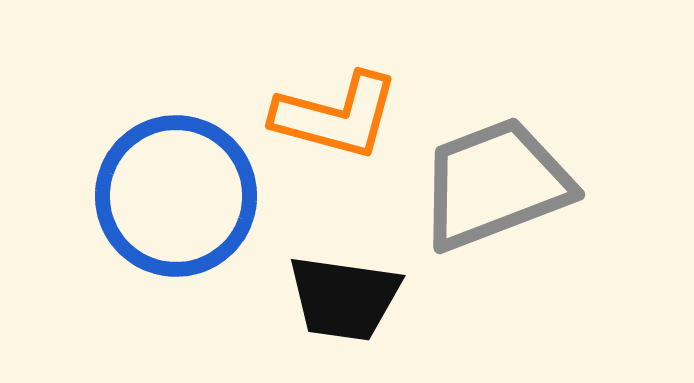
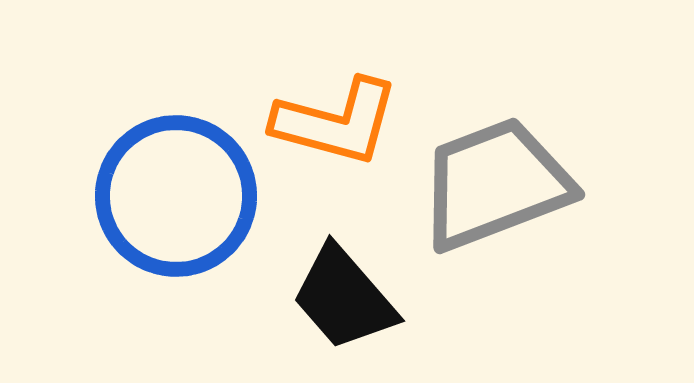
orange L-shape: moved 6 px down
black trapezoid: rotated 41 degrees clockwise
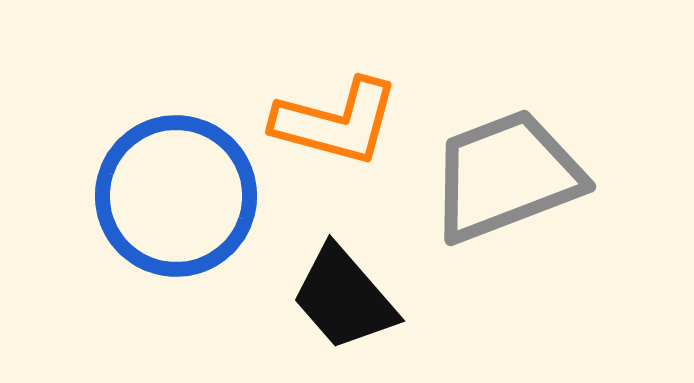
gray trapezoid: moved 11 px right, 8 px up
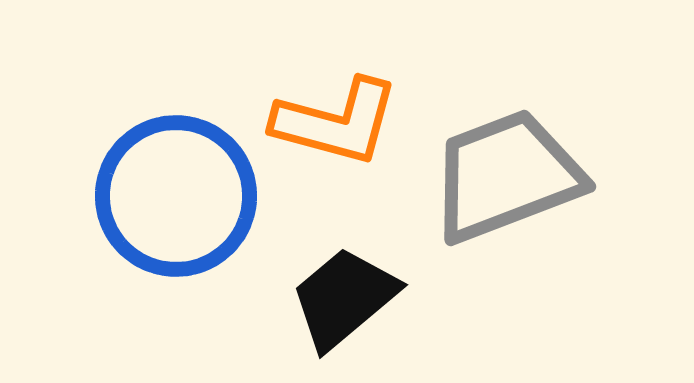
black trapezoid: rotated 91 degrees clockwise
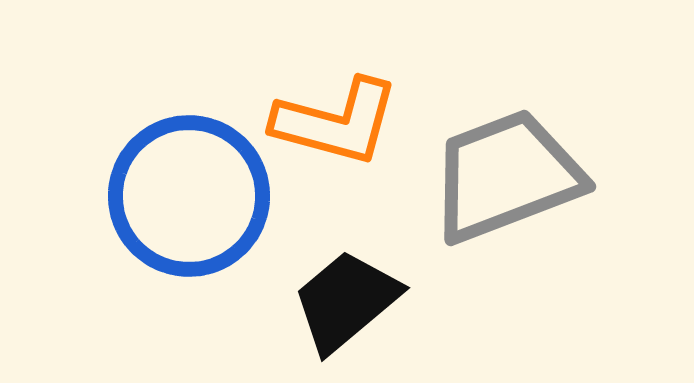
blue circle: moved 13 px right
black trapezoid: moved 2 px right, 3 px down
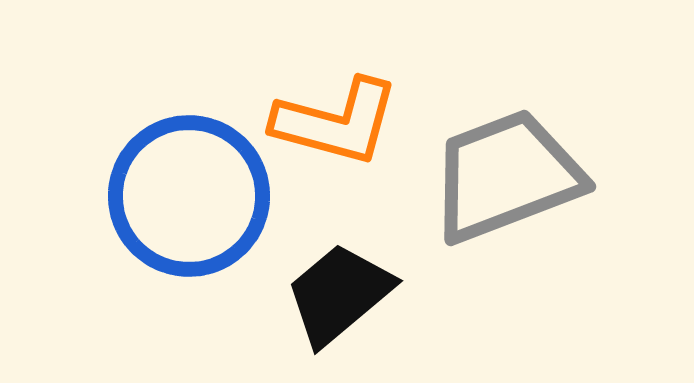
black trapezoid: moved 7 px left, 7 px up
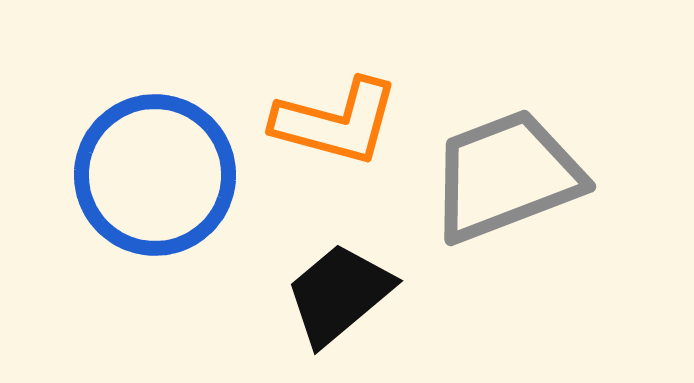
blue circle: moved 34 px left, 21 px up
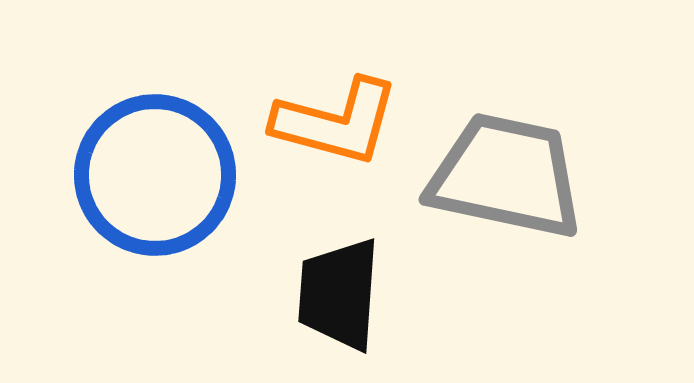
gray trapezoid: rotated 33 degrees clockwise
black trapezoid: rotated 46 degrees counterclockwise
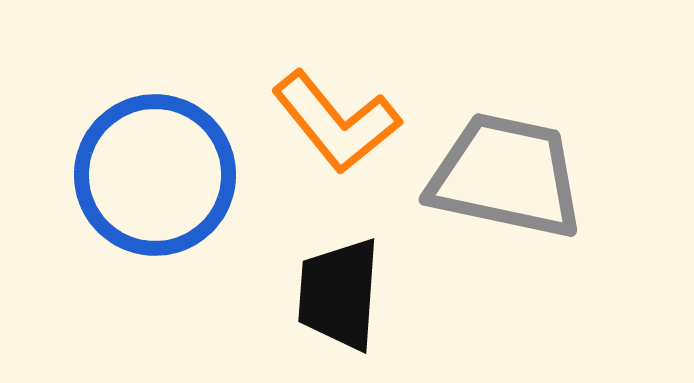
orange L-shape: rotated 36 degrees clockwise
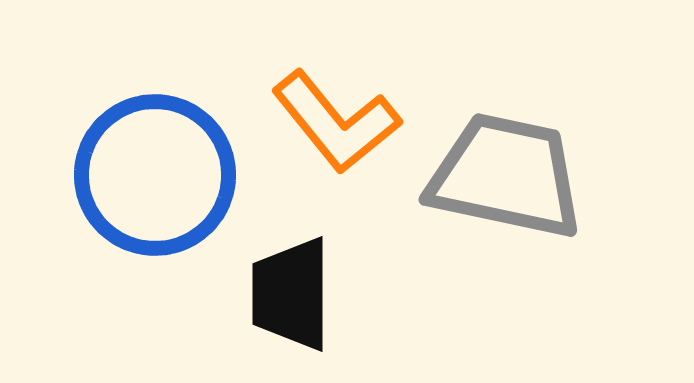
black trapezoid: moved 48 px left; rotated 4 degrees counterclockwise
